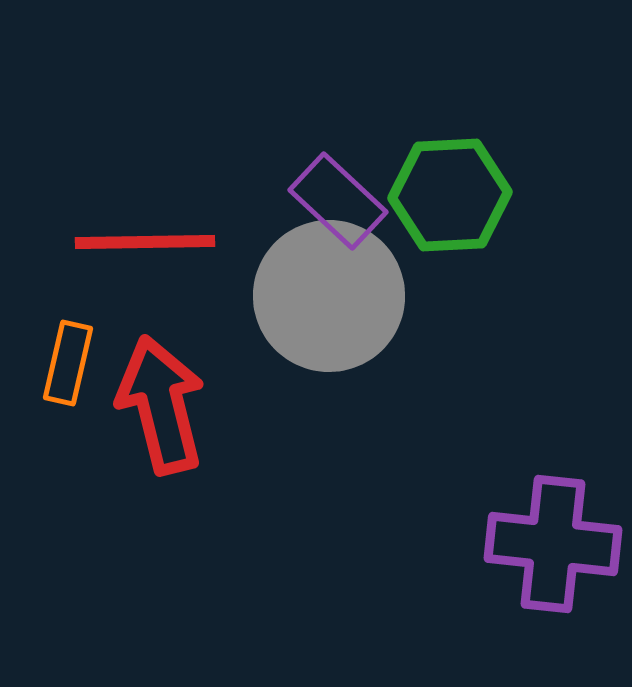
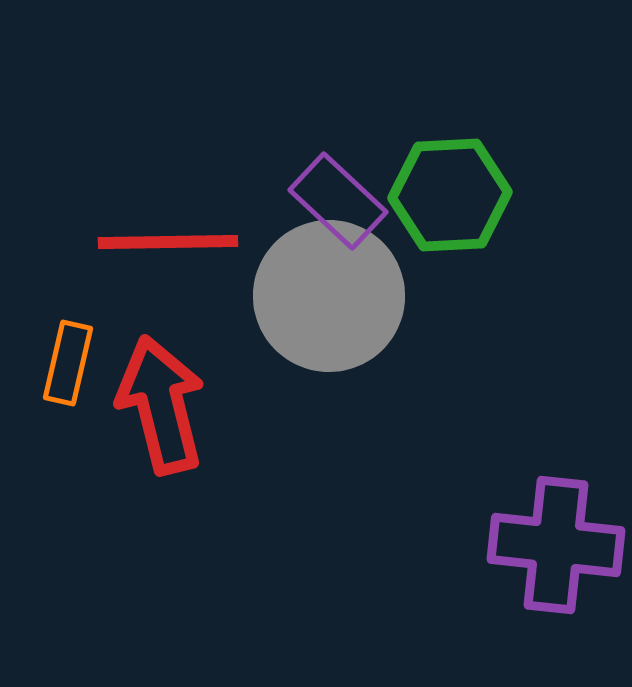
red line: moved 23 px right
purple cross: moved 3 px right, 1 px down
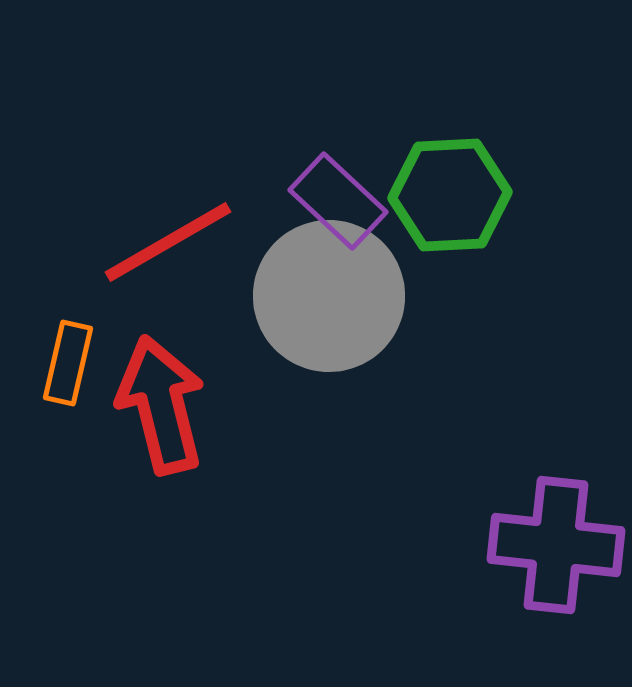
red line: rotated 29 degrees counterclockwise
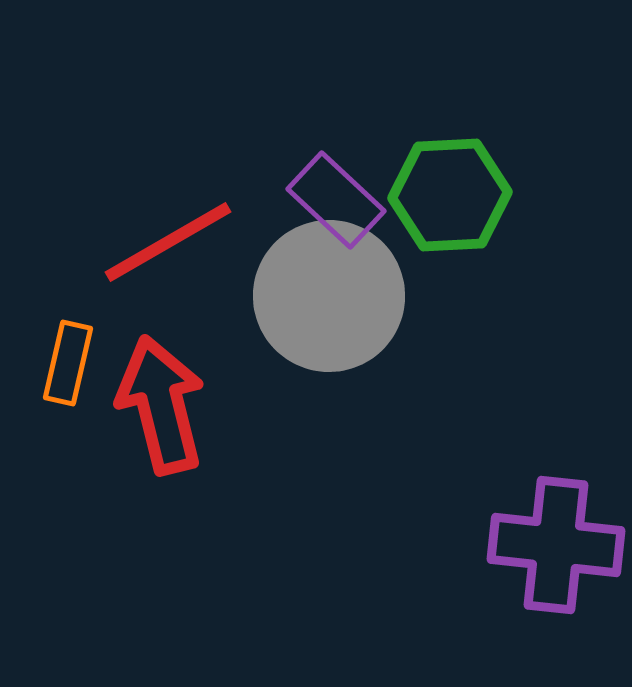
purple rectangle: moved 2 px left, 1 px up
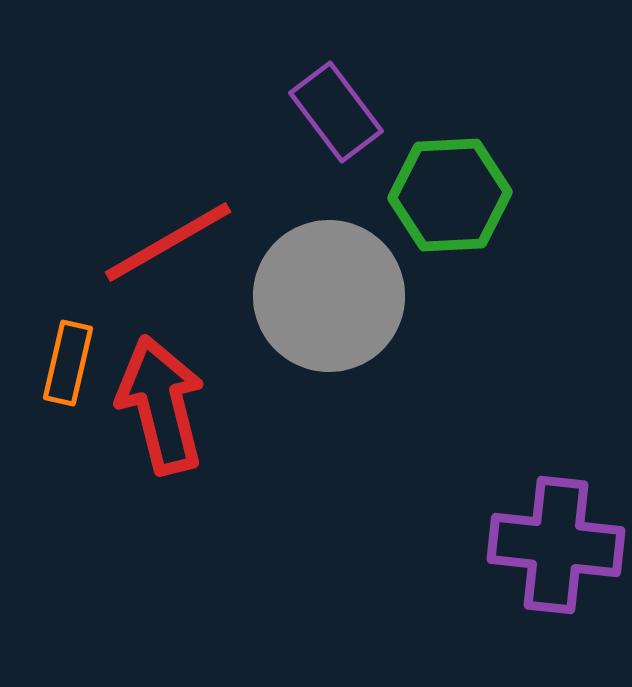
purple rectangle: moved 88 px up; rotated 10 degrees clockwise
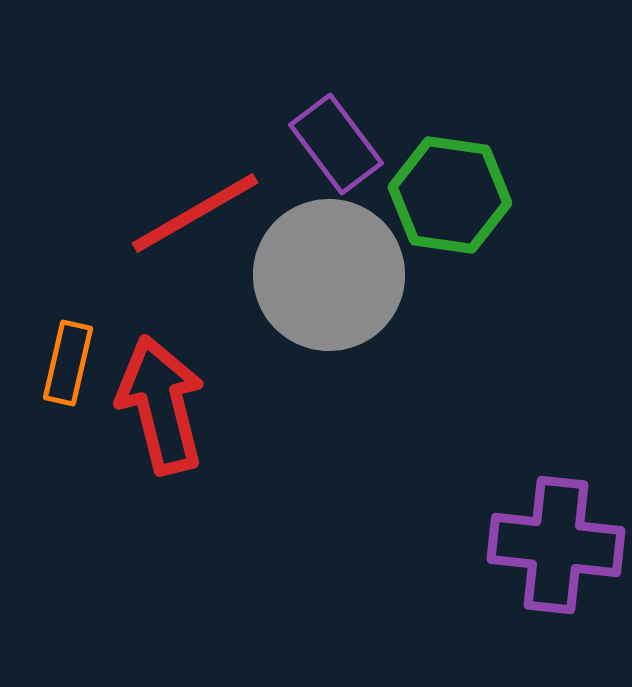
purple rectangle: moved 32 px down
green hexagon: rotated 11 degrees clockwise
red line: moved 27 px right, 29 px up
gray circle: moved 21 px up
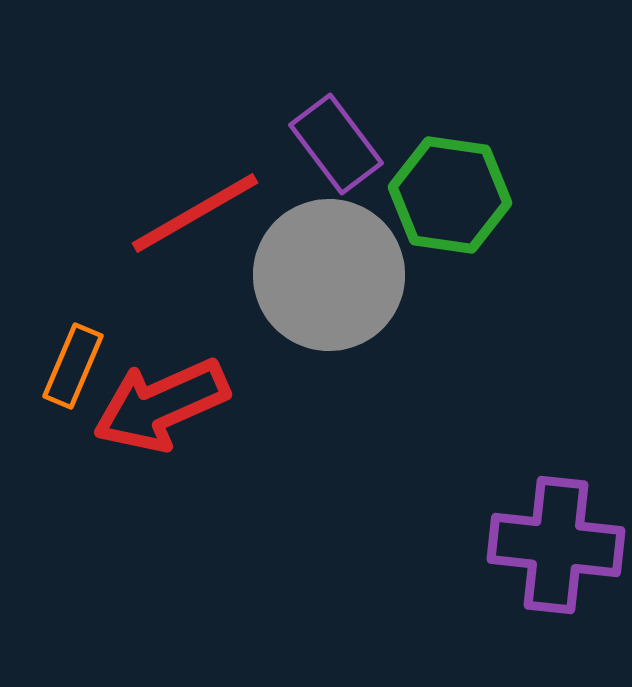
orange rectangle: moved 5 px right, 3 px down; rotated 10 degrees clockwise
red arrow: rotated 100 degrees counterclockwise
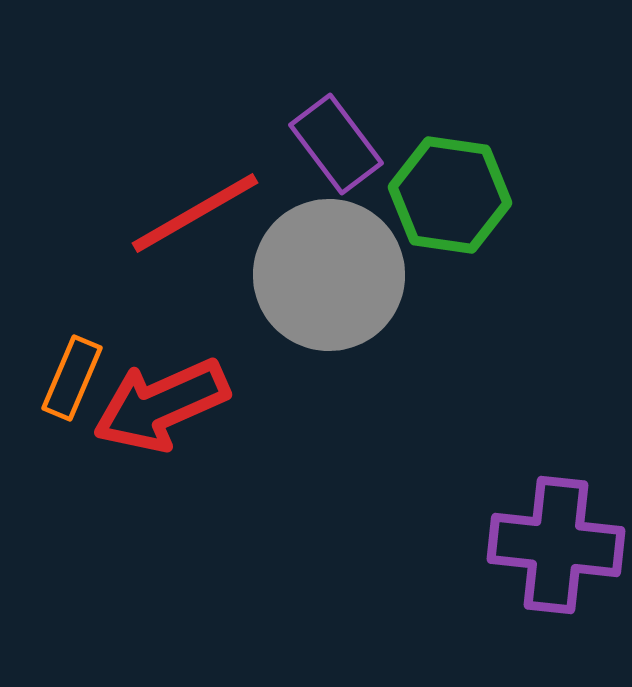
orange rectangle: moved 1 px left, 12 px down
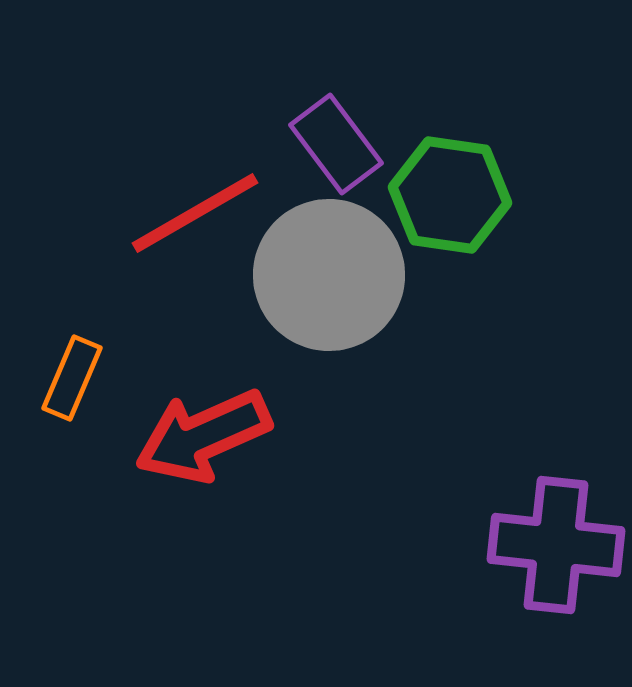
red arrow: moved 42 px right, 31 px down
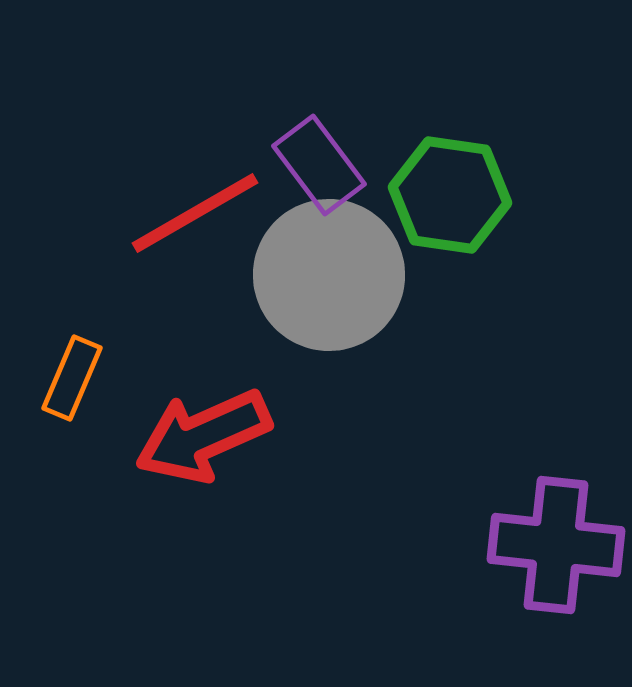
purple rectangle: moved 17 px left, 21 px down
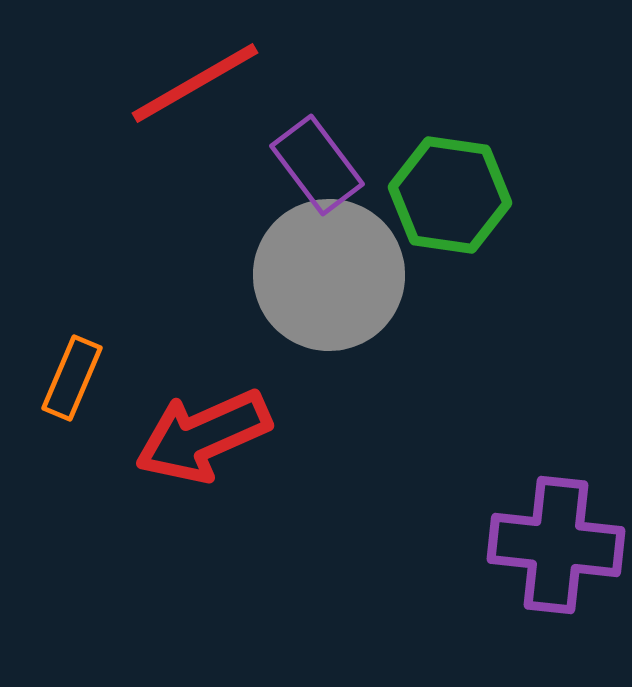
purple rectangle: moved 2 px left
red line: moved 130 px up
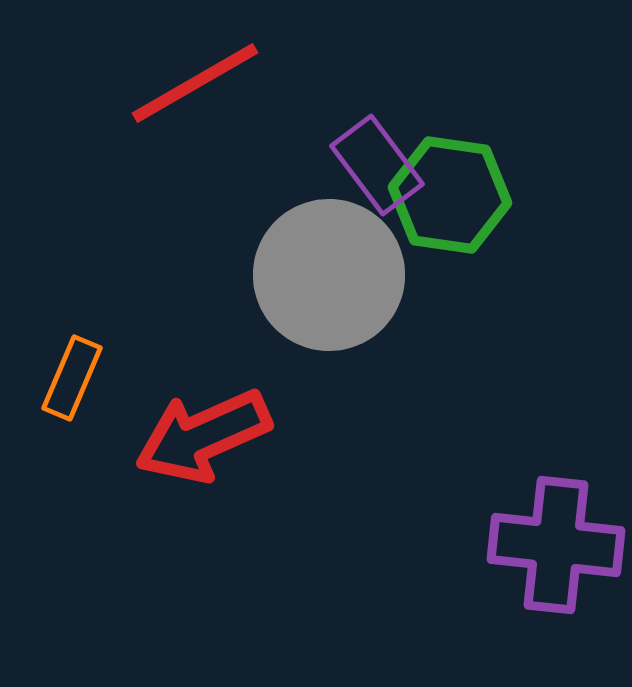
purple rectangle: moved 60 px right
